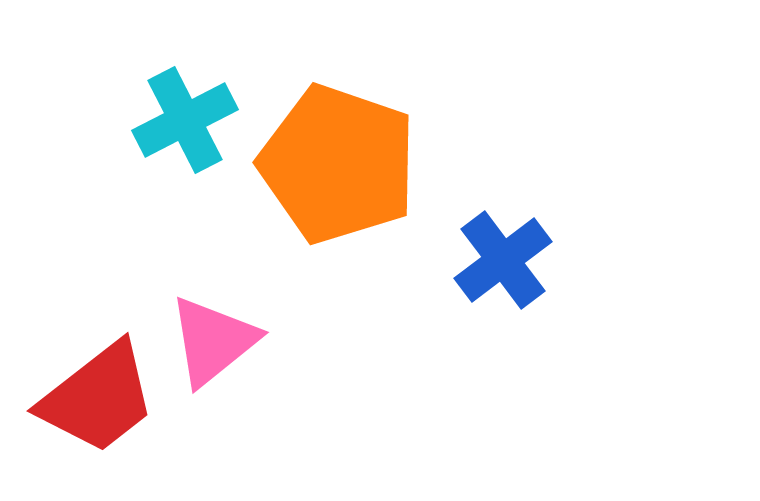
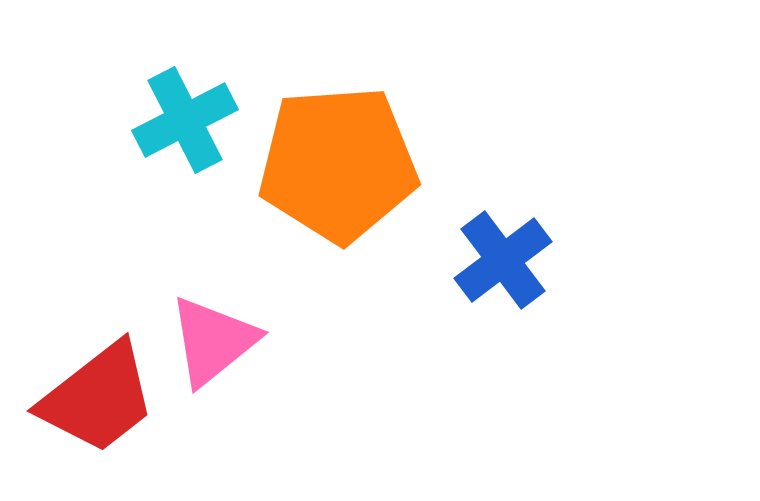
orange pentagon: rotated 23 degrees counterclockwise
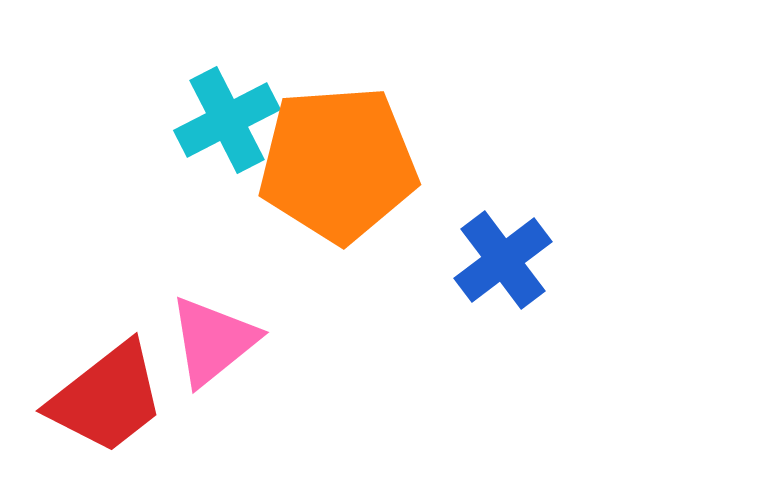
cyan cross: moved 42 px right
red trapezoid: moved 9 px right
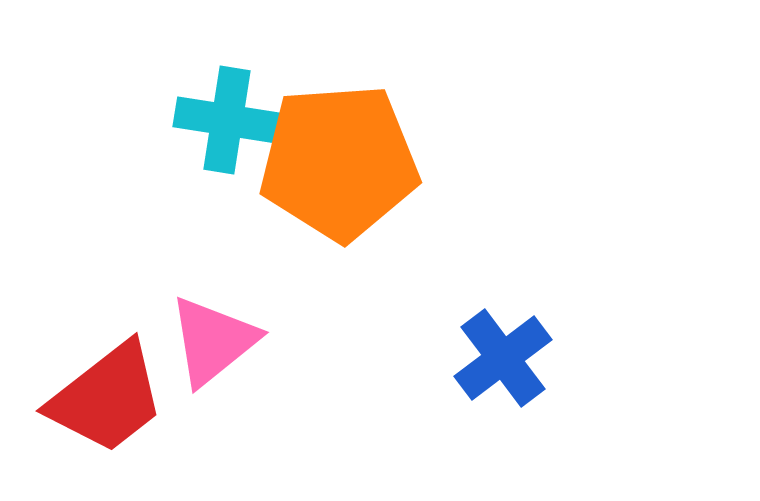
cyan cross: rotated 36 degrees clockwise
orange pentagon: moved 1 px right, 2 px up
blue cross: moved 98 px down
